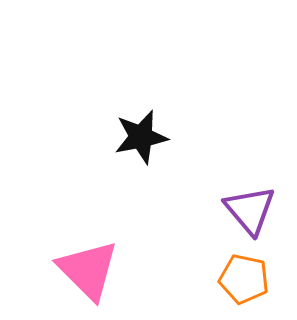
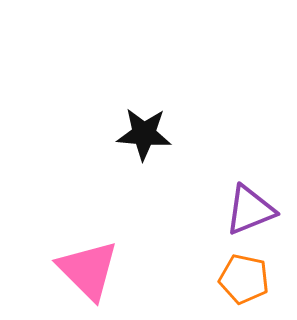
black star: moved 3 px right, 3 px up; rotated 16 degrees clockwise
purple triangle: rotated 48 degrees clockwise
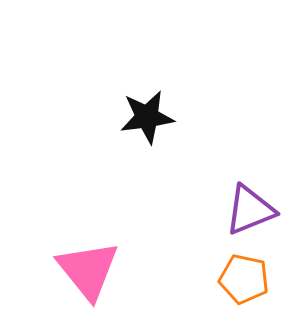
black star: moved 3 px right, 17 px up; rotated 12 degrees counterclockwise
pink triangle: rotated 6 degrees clockwise
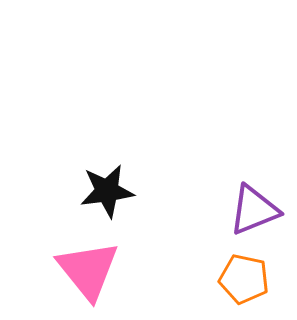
black star: moved 40 px left, 74 px down
purple triangle: moved 4 px right
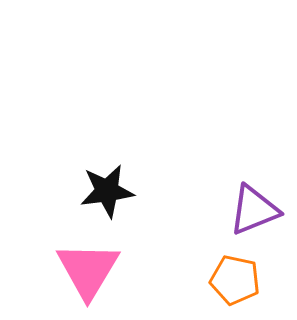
pink triangle: rotated 10 degrees clockwise
orange pentagon: moved 9 px left, 1 px down
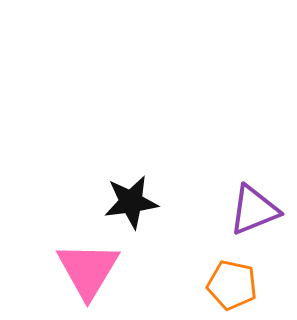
black star: moved 24 px right, 11 px down
orange pentagon: moved 3 px left, 5 px down
